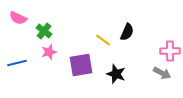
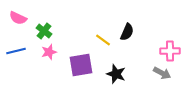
blue line: moved 1 px left, 12 px up
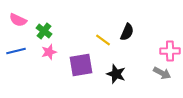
pink semicircle: moved 2 px down
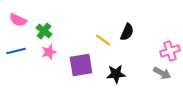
pink cross: rotated 18 degrees counterclockwise
black star: rotated 24 degrees counterclockwise
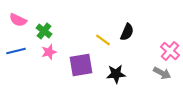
pink cross: rotated 30 degrees counterclockwise
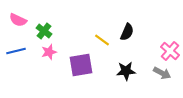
yellow line: moved 1 px left
black star: moved 10 px right, 3 px up
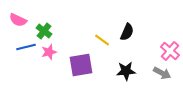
blue line: moved 10 px right, 4 px up
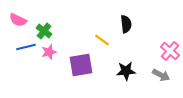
black semicircle: moved 1 px left, 8 px up; rotated 30 degrees counterclockwise
gray arrow: moved 1 px left, 2 px down
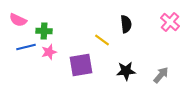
green cross: rotated 35 degrees counterclockwise
pink cross: moved 29 px up
gray arrow: rotated 78 degrees counterclockwise
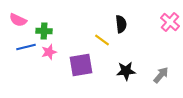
black semicircle: moved 5 px left
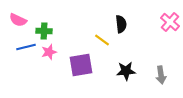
gray arrow: rotated 132 degrees clockwise
